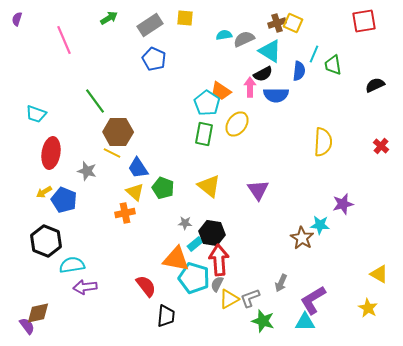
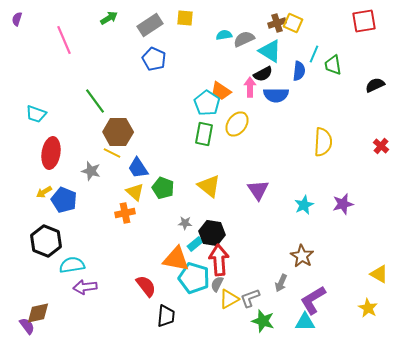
gray star at (87, 171): moved 4 px right
cyan star at (320, 225): moved 16 px left, 20 px up; rotated 30 degrees counterclockwise
brown star at (302, 238): moved 18 px down
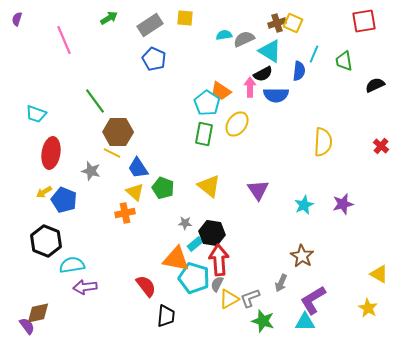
green trapezoid at (333, 65): moved 11 px right, 4 px up
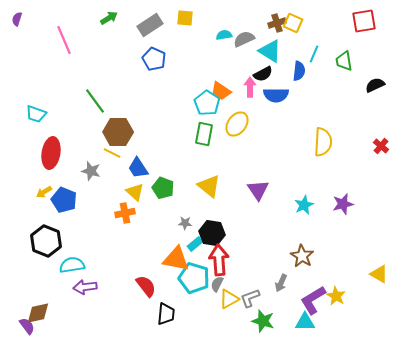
yellow star at (368, 308): moved 32 px left, 12 px up
black trapezoid at (166, 316): moved 2 px up
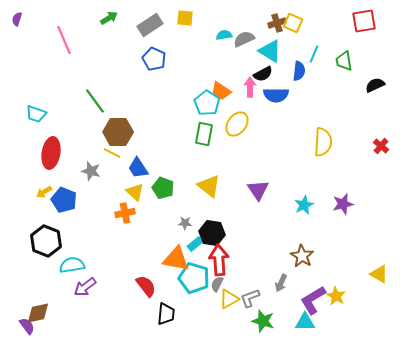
purple arrow at (85, 287): rotated 30 degrees counterclockwise
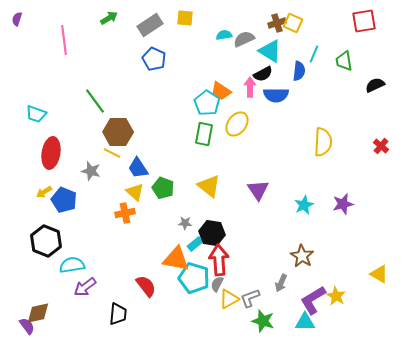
pink line at (64, 40): rotated 16 degrees clockwise
black trapezoid at (166, 314): moved 48 px left
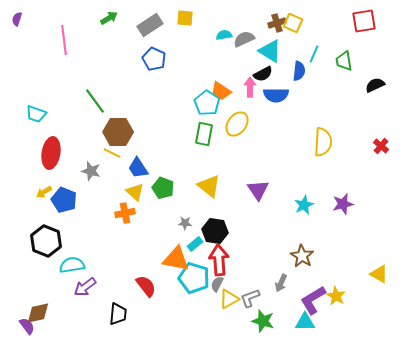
black hexagon at (212, 233): moved 3 px right, 2 px up
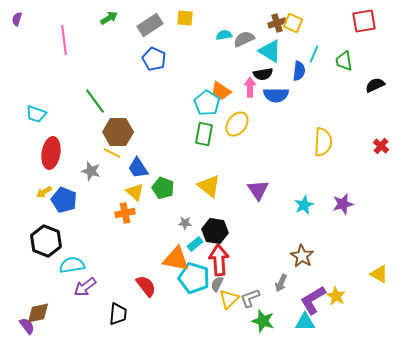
black semicircle at (263, 74): rotated 18 degrees clockwise
yellow triangle at (229, 299): rotated 15 degrees counterclockwise
